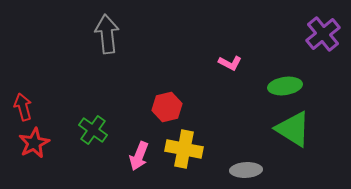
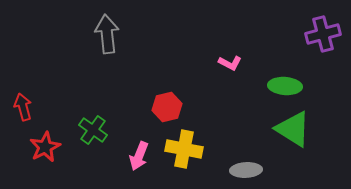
purple cross: rotated 24 degrees clockwise
green ellipse: rotated 12 degrees clockwise
red star: moved 11 px right, 4 px down
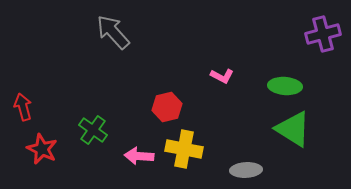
gray arrow: moved 6 px right, 2 px up; rotated 36 degrees counterclockwise
pink L-shape: moved 8 px left, 13 px down
red star: moved 3 px left, 2 px down; rotated 20 degrees counterclockwise
pink arrow: rotated 72 degrees clockwise
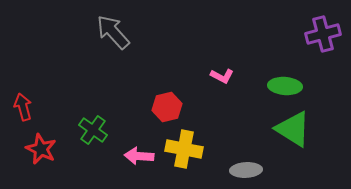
red star: moved 1 px left
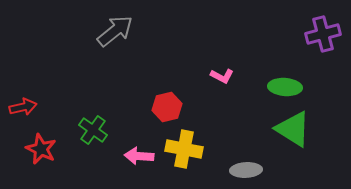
gray arrow: moved 2 px right, 1 px up; rotated 93 degrees clockwise
green ellipse: moved 1 px down
red arrow: rotated 92 degrees clockwise
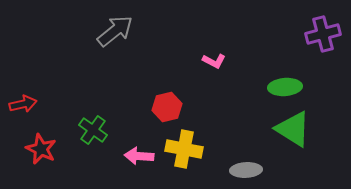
pink L-shape: moved 8 px left, 15 px up
green ellipse: rotated 8 degrees counterclockwise
red arrow: moved 3 px up
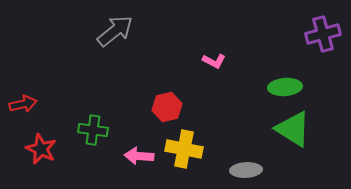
green cross: rotated 28 degrees counterclockwise
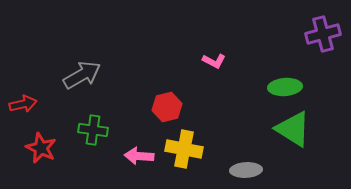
gray arrow: moved 33 px left, 44 px down; rotated 9 degrees clockwise
red star: moved 1 px up
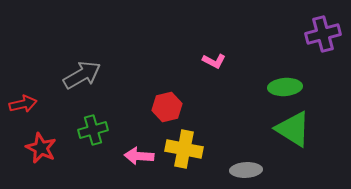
green cross: rotated 24 degrees counterclockwise
